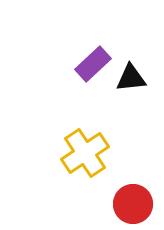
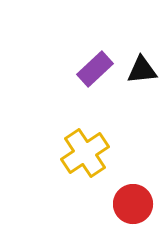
purple rectangle: moved 2 px right, 5 px down
black triangle: moved 11 px right, 8 px up
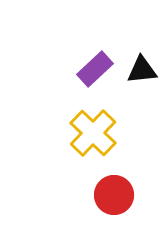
yellow cross: moved 8 px right, 20 px up; rotated 12 degrees counterclockwise
red circle: moved 19 px left, 9 px up
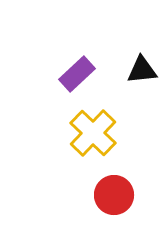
purple rectangle: moved 18 px left, 5 px down
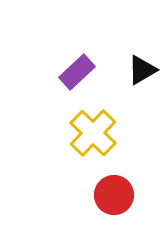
black triangle: rotated 24 degrees counterclockwise
purple rectangle: moved 2 px up
